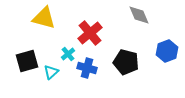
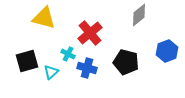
gray diamond: rotated 75 degrees clockwise
cyan cross: rotated 24 degrees counterclockwise
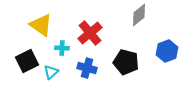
yellow triangle: moved 3 px left, 7 px down; rotated 20 degrees clockwise
cyan cross: moved 6 px left, 6 px up; rotated 24 degrees counterclockwise
black square: rotated 10 degrees counterclockwise
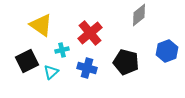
cyan cross: moved 2 px down; rotated 16 degrees counterclockwise
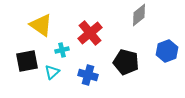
black square: rotated 15 degrees clockwise
blue cross: moved 1 px right, 7 px down
cyan triangle: moved 1 px right
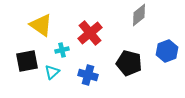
black pentagon: moved 3 px right, 1 px down
